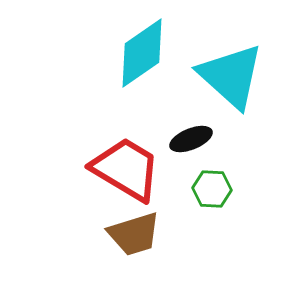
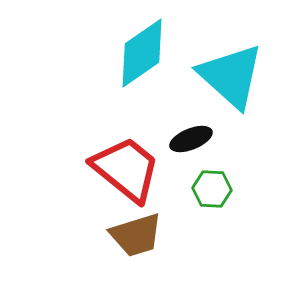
red trapezoid: rotated 8 degrees clockwise
brown trapezoid: moved 2 px right, 1 px down
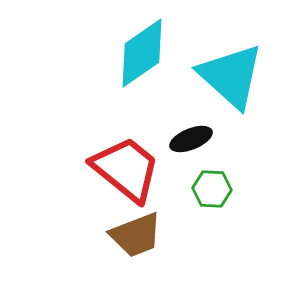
brown trapezoid: rotated 4 degrees counterclockwise
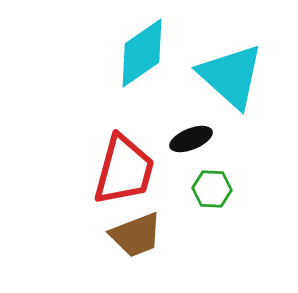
red trapezoid: moved 2 px left, 1 px down; rotated 66 degrees clockwise
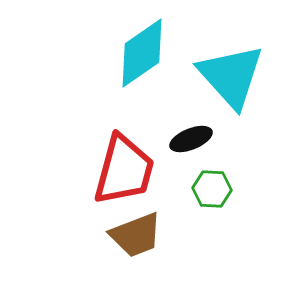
cyan triangle: rotated 6 degrees clockwise
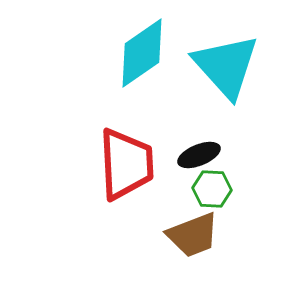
cyan triangle: moved 5 px left, 10 px up
black ellipse: moved 8 px right, 16 px down
red trapezoid: moved 2 px right, 6 px up; rotated 18 degrees counterclockwise
brown trapezoid: moved 57 px right
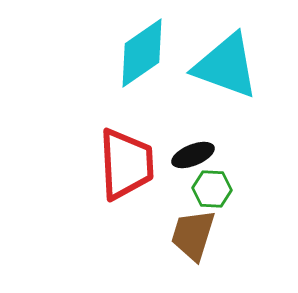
cyan triangle: rotated 28 degrees counterclockwise
black ellipse: moved 6 px left
brown trapezoid: rotated 128 degrees clockwise
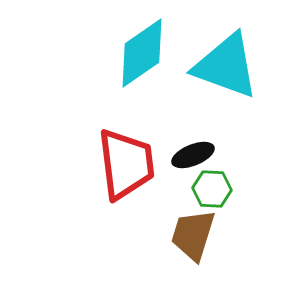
red trapezoid: rotated 4 degrees counterclockwise
